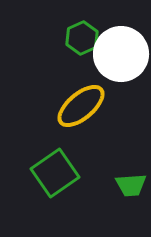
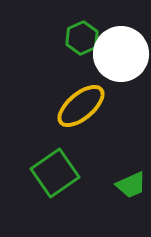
green trapezoid: rotated 20 degrees counterclockwise
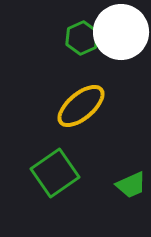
white circle: moved 22 px up
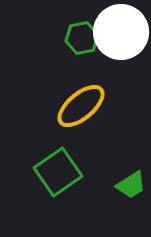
green hexagon: rotated 12 degrees clockwise
green square: moved 3 px right, 1 px up
green trapezoid: rotated 8 degrees counterclockwise
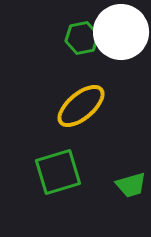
green square: rotated 18 degrees clockwise
green trapezoid: rotated 16 degrees clockwise
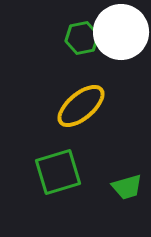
green trapezoid: moved 4 px left, 2 px down
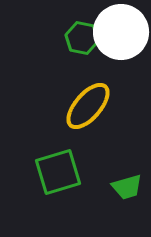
green hexagon: rotated 24 degrees clockwise
yellow ellipse: moved 7 px right; rotated 9 degrees counterclockwise
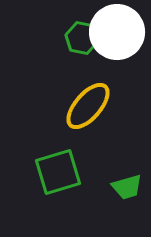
white circle: moved 4 px left
